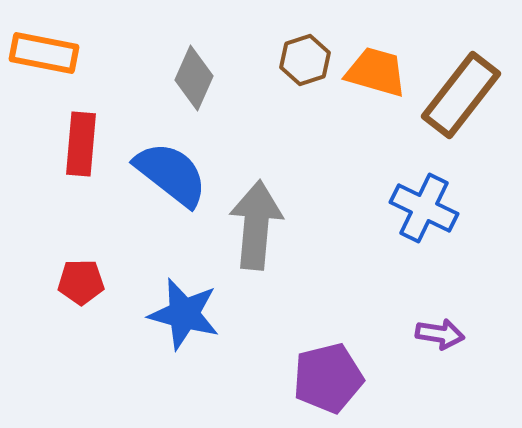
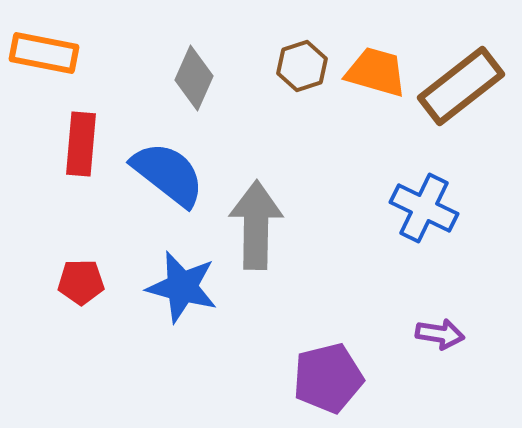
brown hexagon: moved 3 px left, 6 px down
brown rectangle: moved 9 px up; rotated 14 degrees clockwise
blue semicircle: moved 3 px left
gray arrow: rotated 4 degrees counterclockwise
blue star: moved 2 px left, 27 px up
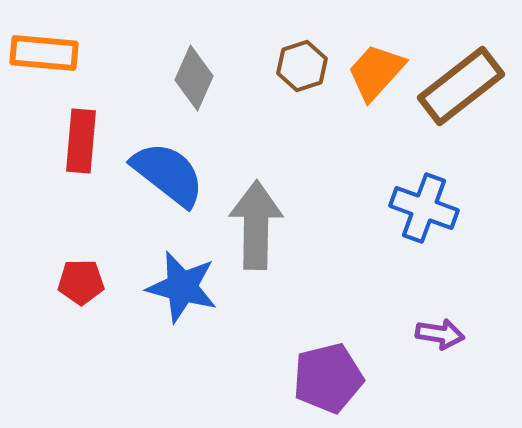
orange rectangle: rotated 6 degrees counterclockwise
orange trapezoid: rotated 64 degrees counterclockwise
red rectangle: moved 3 px up
blue cross: rotated 6 degrees counterclockwise
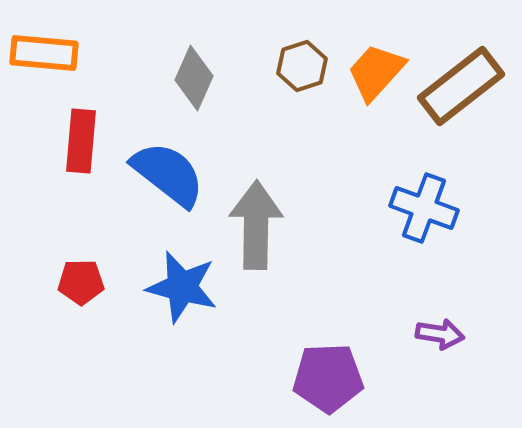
purple pentagon: rotated 12 degrees clockwise
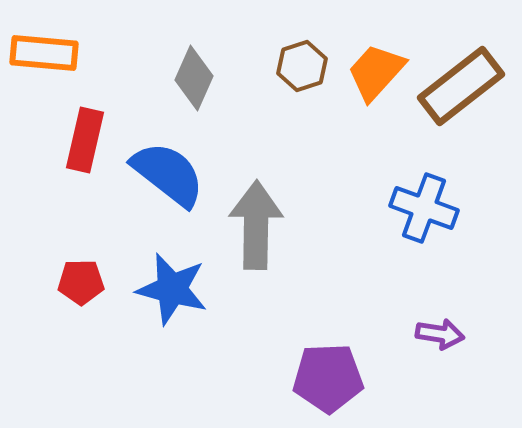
red rectangle: moved 4 px right, 1 px up; rotated 8 degrees clockwise
blue star: moved 10 px left, 2 px down
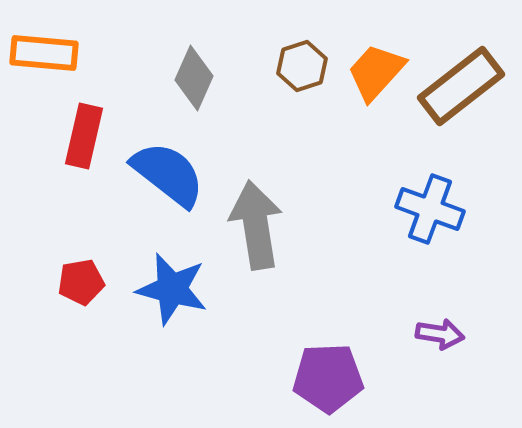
red rectangle: moved 1 px left, 4 px up
blue cross: moved 6 px right, 1 px down
gray arrow: rotated 10 degrees counterclockwise
red pentagon: rotated 9 degrees counterclockwise
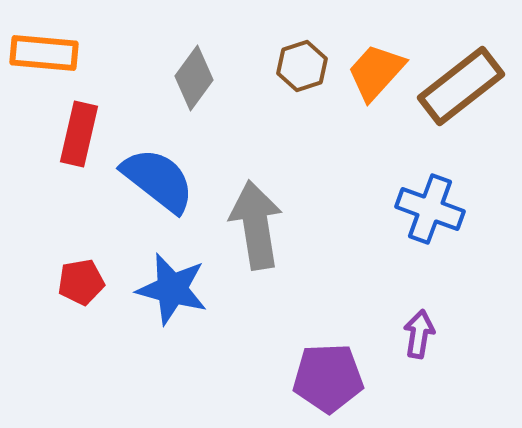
gray diamond: rotated 12 degrees clockwise
red rectangle: moved 5 px left, 2 px up
blue semicircle: moved 10 px left, 6 px down
purple arrow: moved 21 px left; rotated 90 degrees counterclockwise
